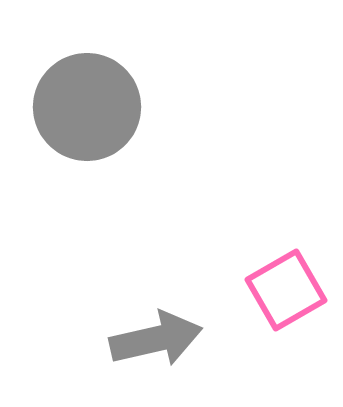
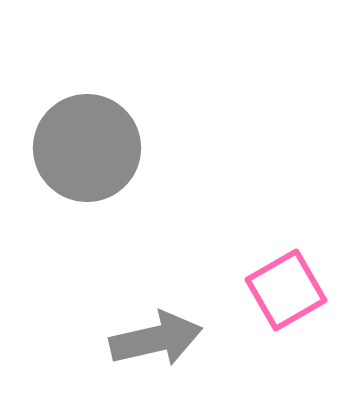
gray circle: moved 41 px down
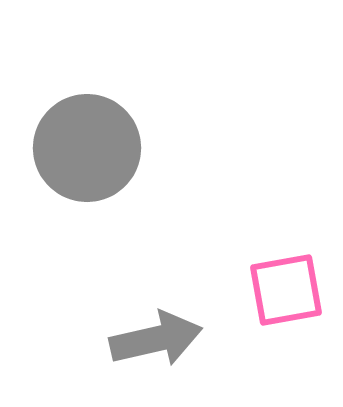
pink square: rotated 20 degrees clockwise
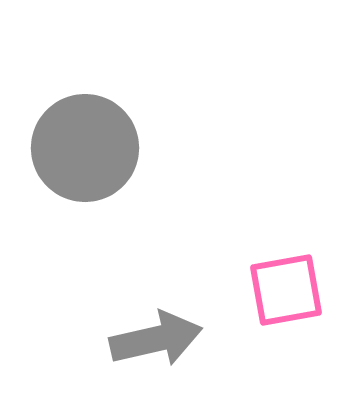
gray circle: moved 2 px left
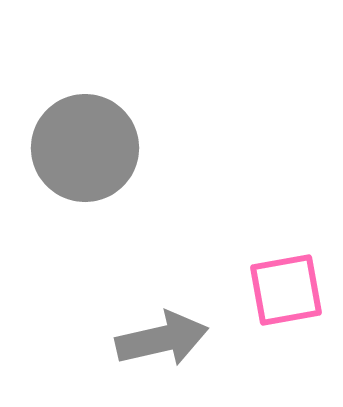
gray arrow: moved 6 px right
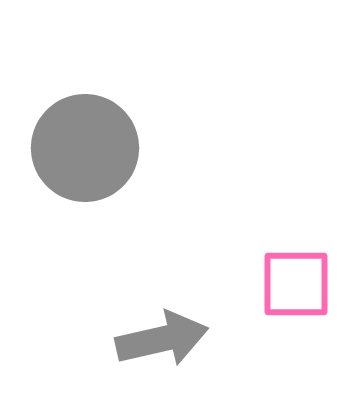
pink square: moved 10 px right, 6 px up; rotated 10 degrees clockwise
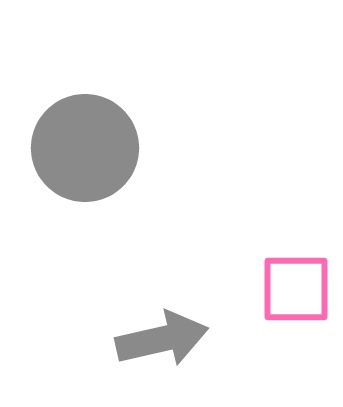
pink square: moved 5 px down
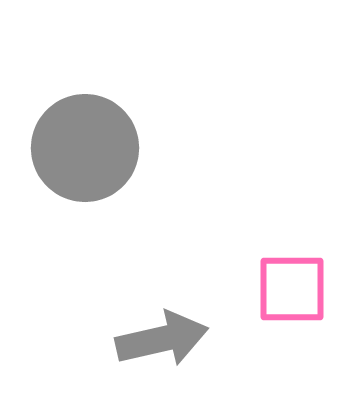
pink square: moved 4 px left
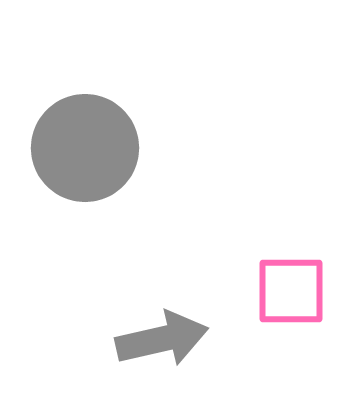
pink square: moved 1 px left, 2 px down
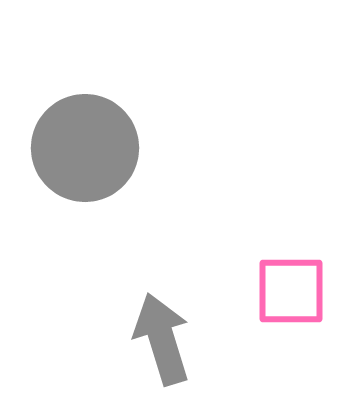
gray arrow: rotated 94 degrees counterclockwise
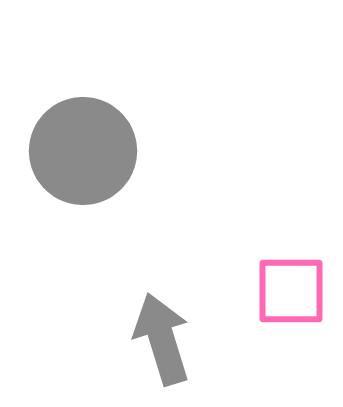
gray circle: moved 2 px left, 3 px down
